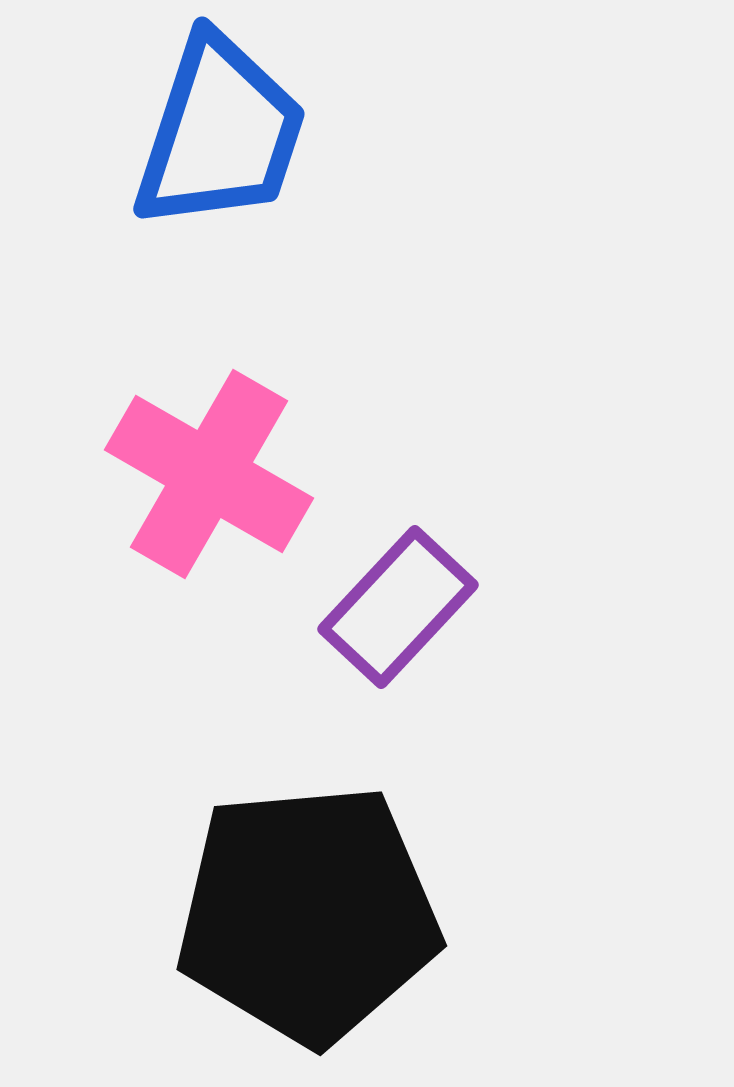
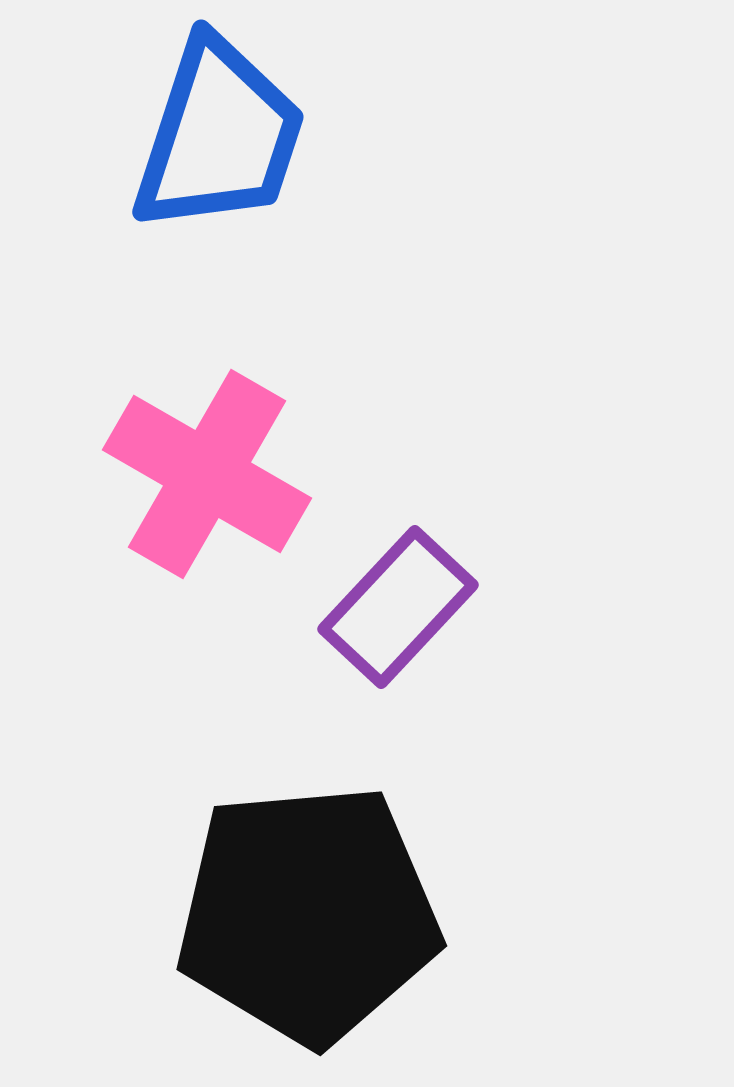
blue trapezoid: moved 1 px left, 3 px down
pink cross: moved 2 px left
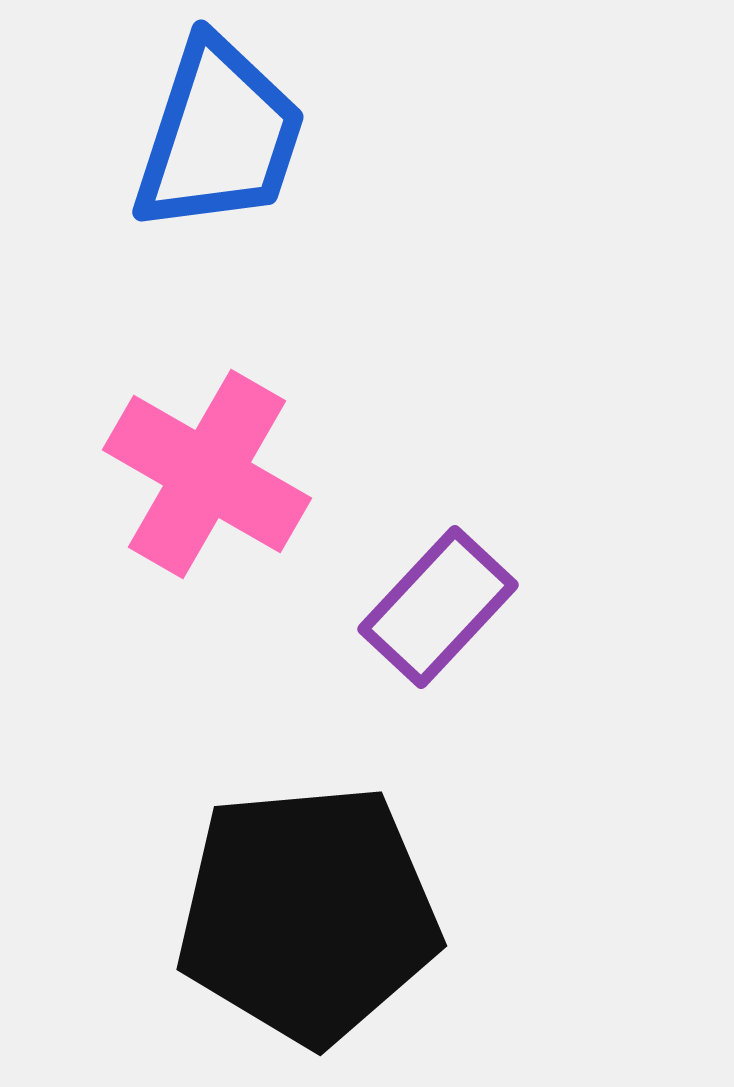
purple rectangle: moved 40 px right
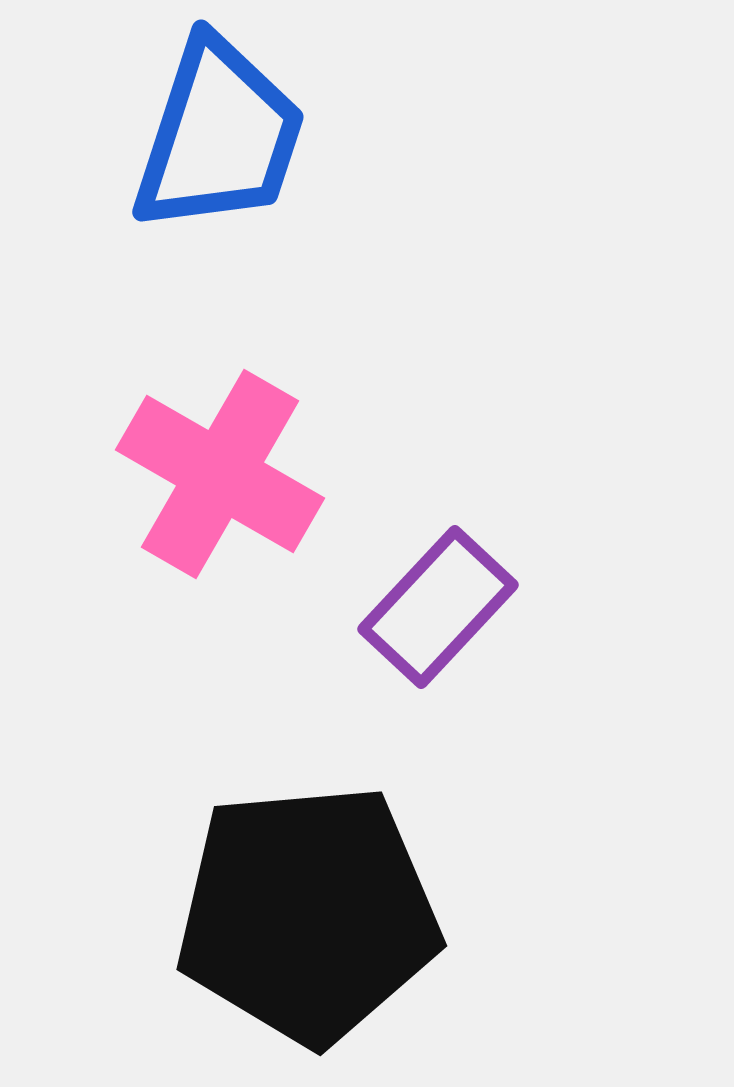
pink cross: moved 13 px right
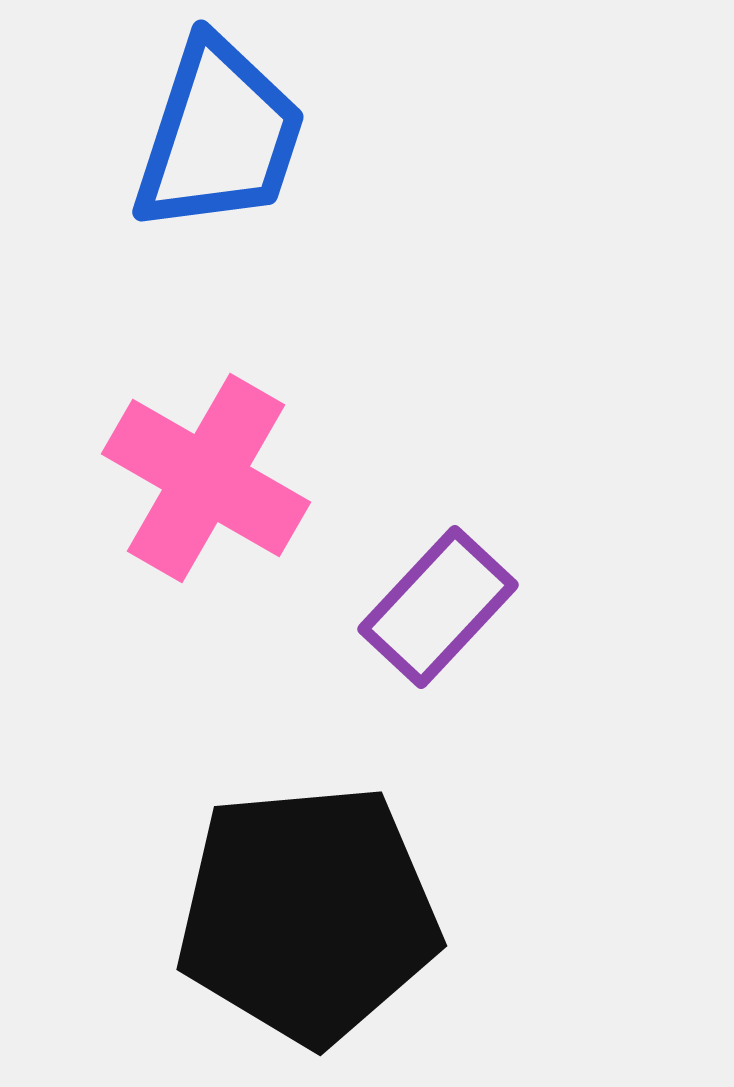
pink cross: moved 14 px left, 4 px down
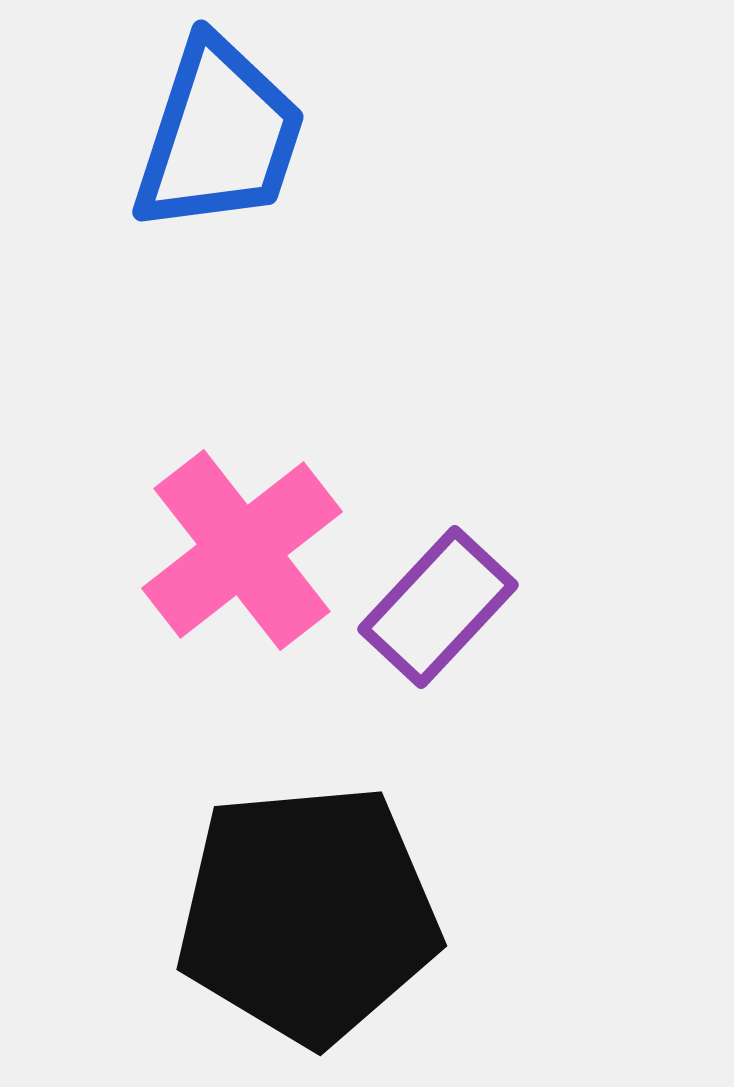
pink cross: moved 36 px right, 72 px down; rotated 22 degrees clockwise
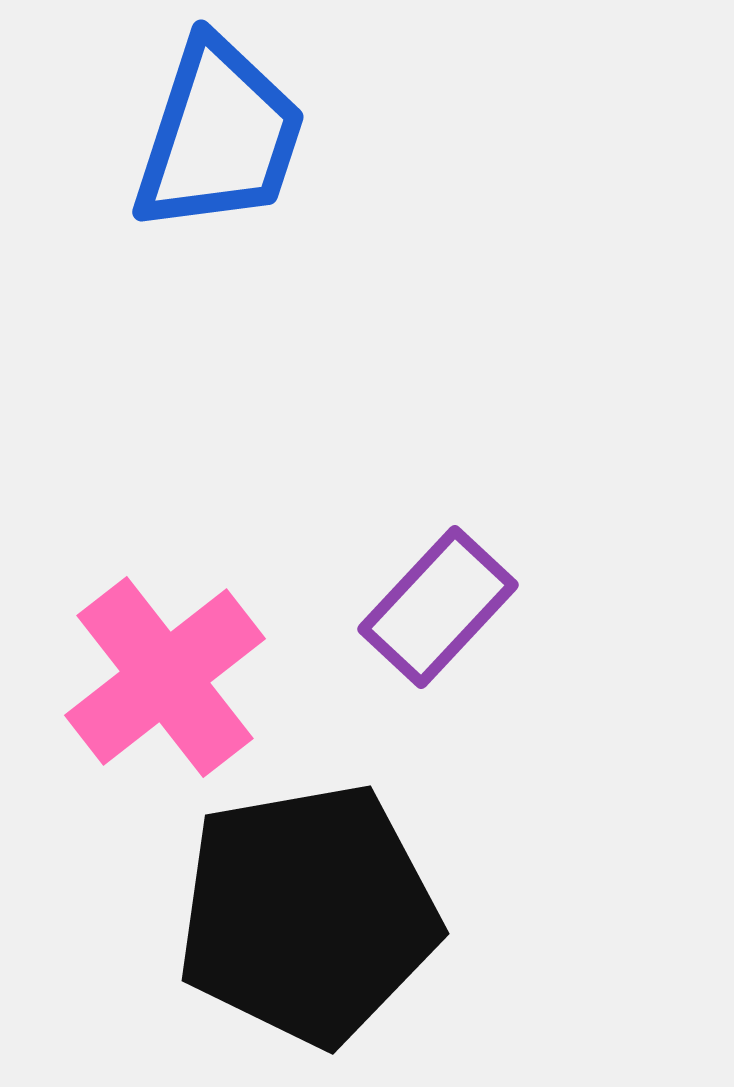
pink cross: moved 77 px left, 127 px down
black pentagon: rotated 5 degrees counterclockwise
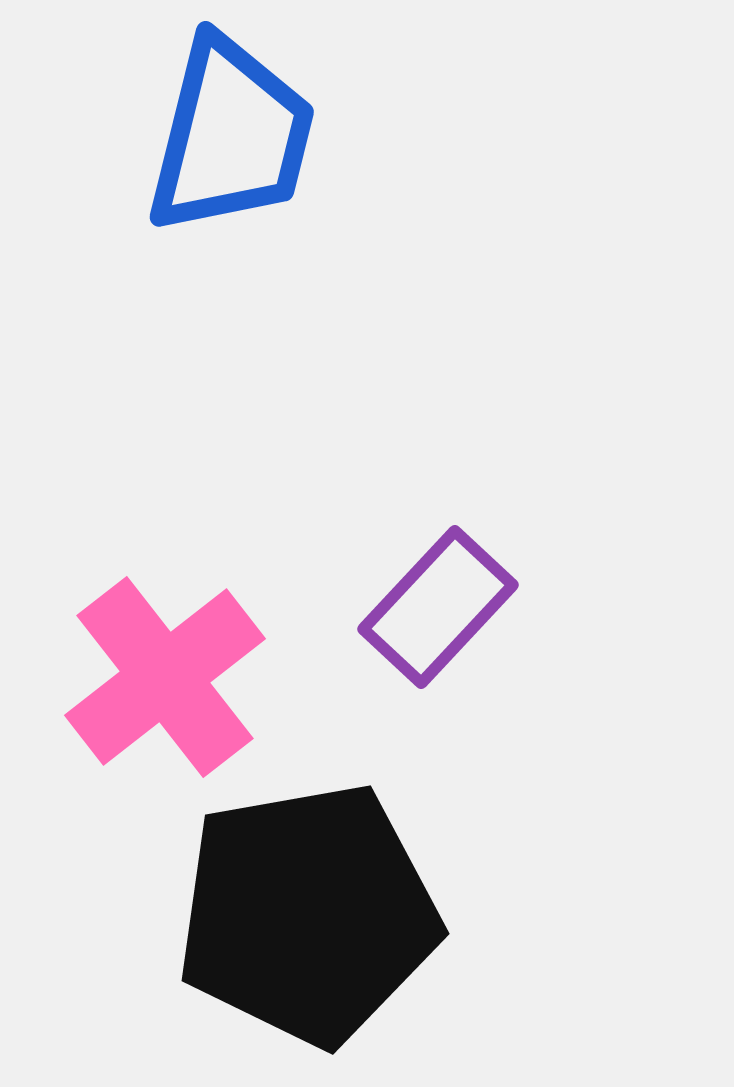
blue trapezoid: moved 12 px right; rotated 4 degrees counterclockwise
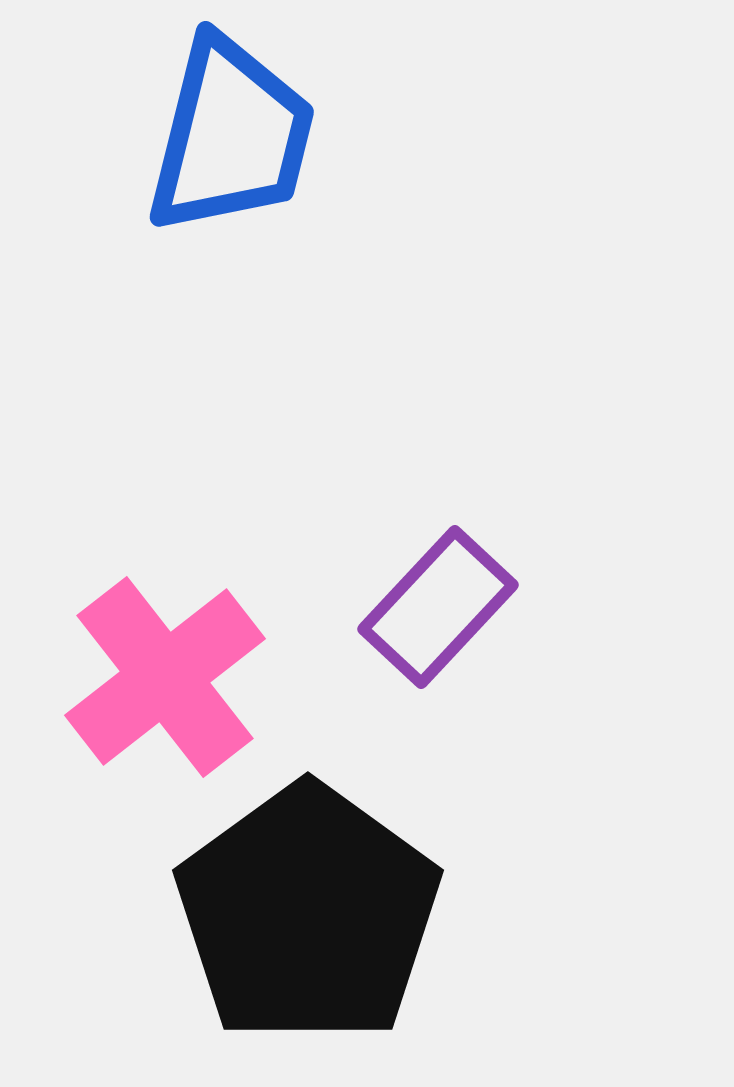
black pentagon: rotated 26 degrees counterclockwise
